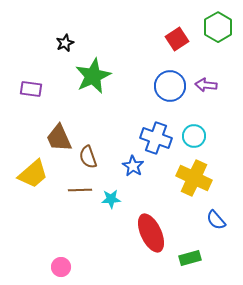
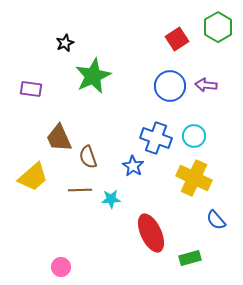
yellow trapezoid: moved 3 px down
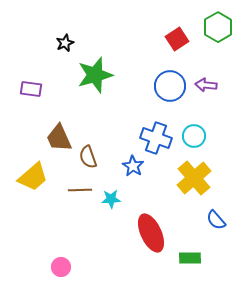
green star: moved 2 px right, 1 px up; rotated 9 degrees clockwise
yellow cross: rotated 24 degrees clockwise
green rectangle: rotated 15 degrees clockwise
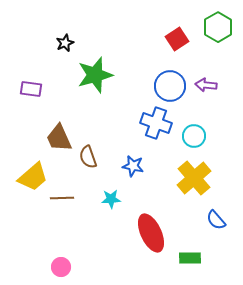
blue cross: moved 15 px up
blue star: rotated 20 degrees counterclockwise
brown line: moved 18 px left, 8 px down
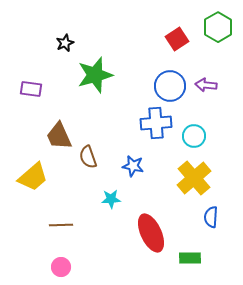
blue cross: rotated 24 degrees counterclockwise
brown trapezoid: moved 2 px up
brown line: moved 1 px left, 27 px down
blue semicircle: moved 5 px left, 3 px up; rotated 45 degrees clockwise
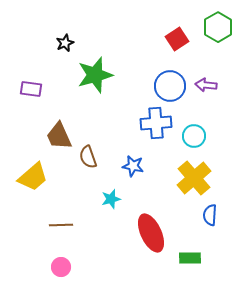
cyan star: rotated 12 degrees counterclockwise
blue semicircle: moved 1 px left, 2 px up
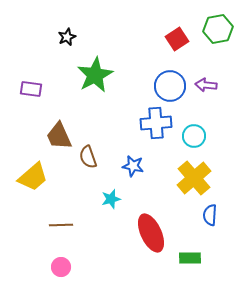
green hexagon: moved 2 px down; rotated 20 degrees clockwise
black star: moved 2 px right, 6 px up
green star: rotated 12 degrees counterclockwise
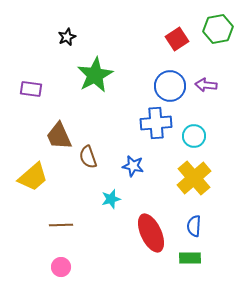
blue semicircle: moved 16 px left, 11 px down
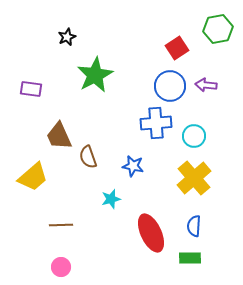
red square: moved 9 px down
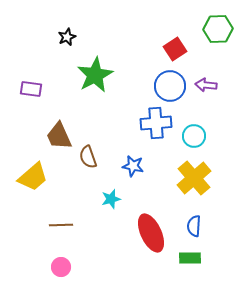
green hexagon: rotated 8 degrees clockwise
red square: moved 2 px left, 1 px down
